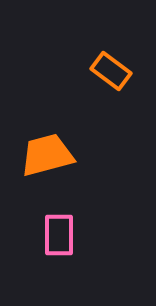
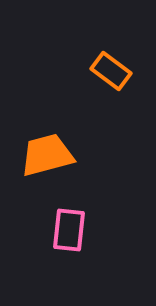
pink rectangle: moved 10 px right, 5 px up; rotated 6 degrees clockwise
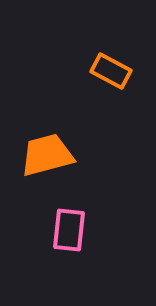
orange rectangle: rotated 9 degrees counterclockwise
